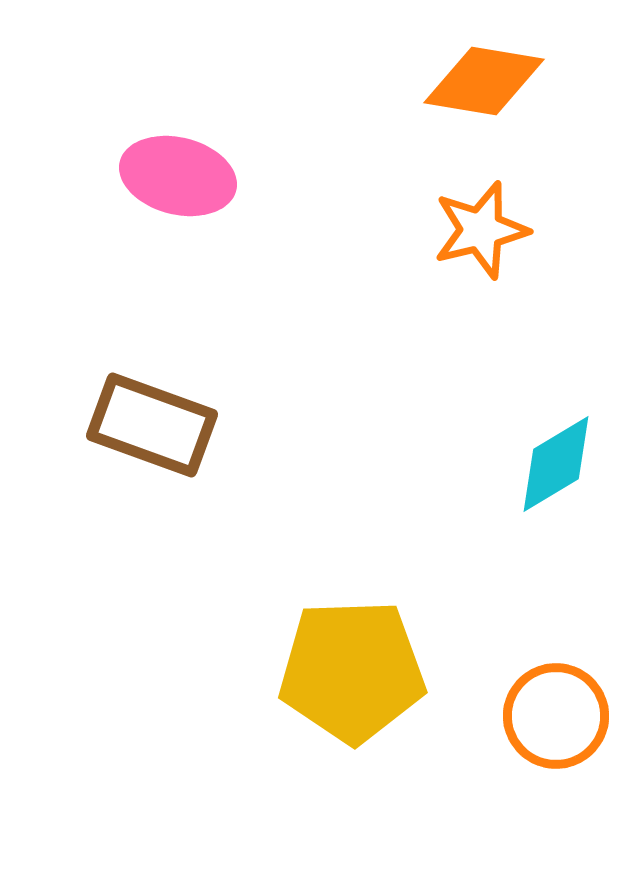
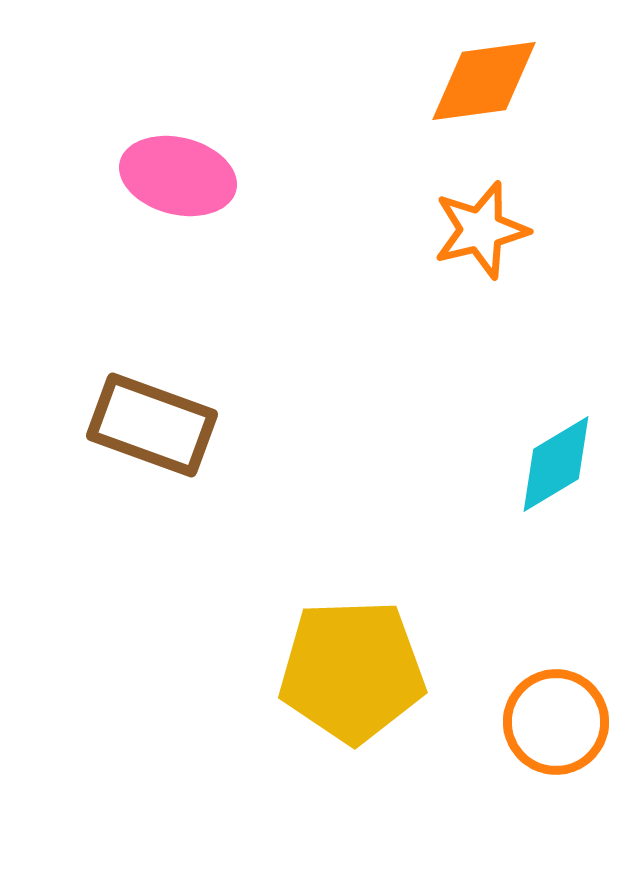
orange diamond: rotated 17 degrees counterclockwise
orange circle: moved 6 px down
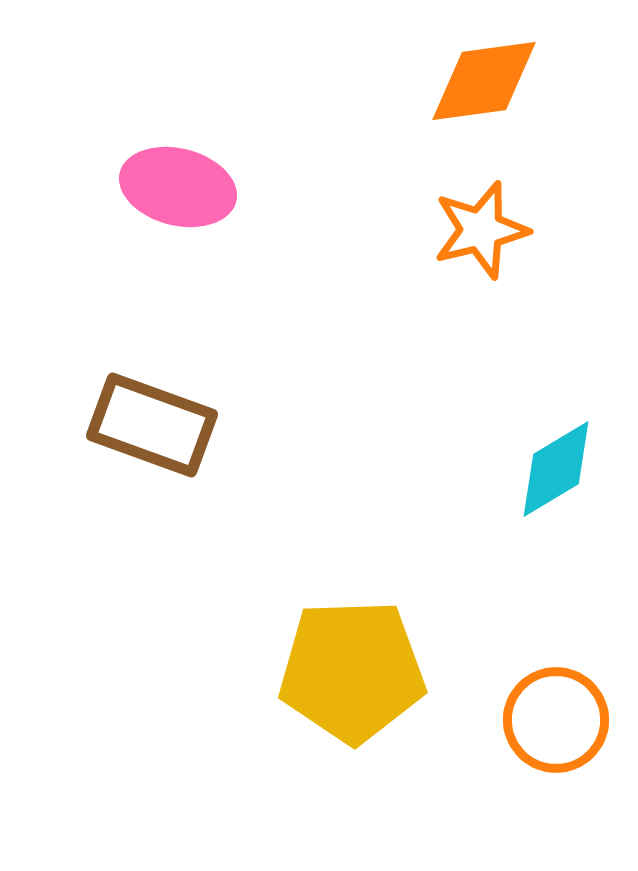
pink ellipse: moved 11 px down
cyan diamond: moved 5 px down
orange circle: moved 2 px up
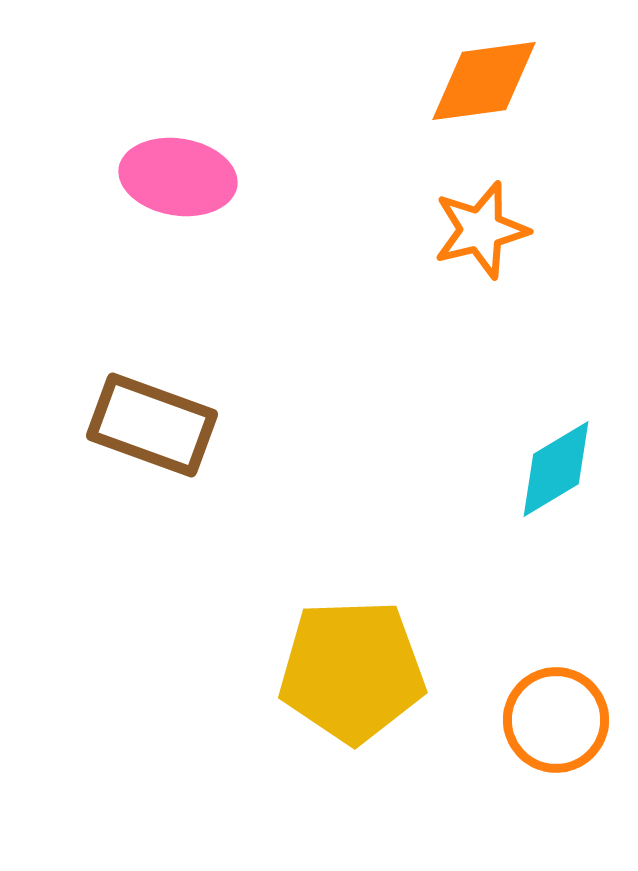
pink ellipse: moved 10 px up; rotated 5 degrees counterclockwise
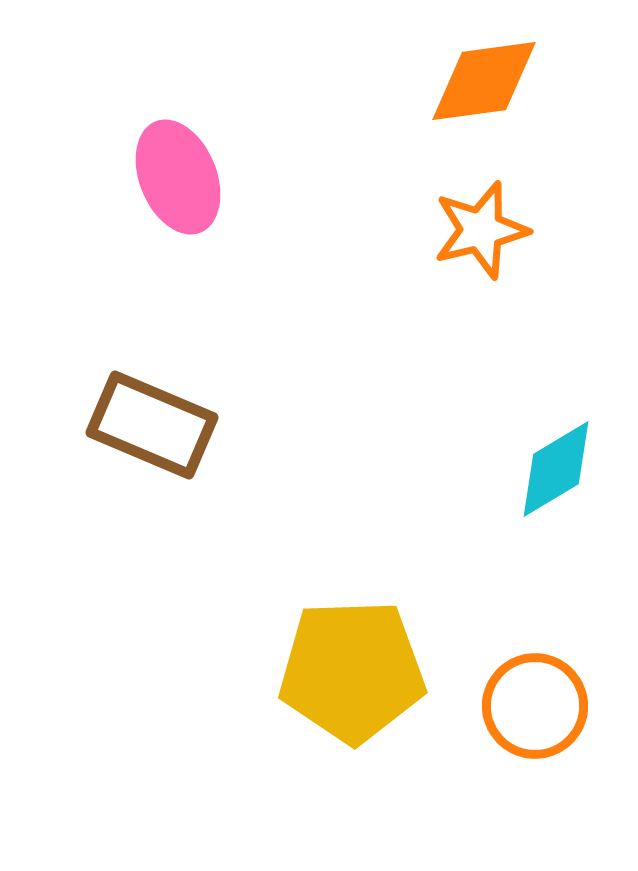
pink ellipse: rotated 59 degrees clockwise
brown rectangle: rotated 3 degrees clockwise
orange circle: moved 21 px left, 14 px up
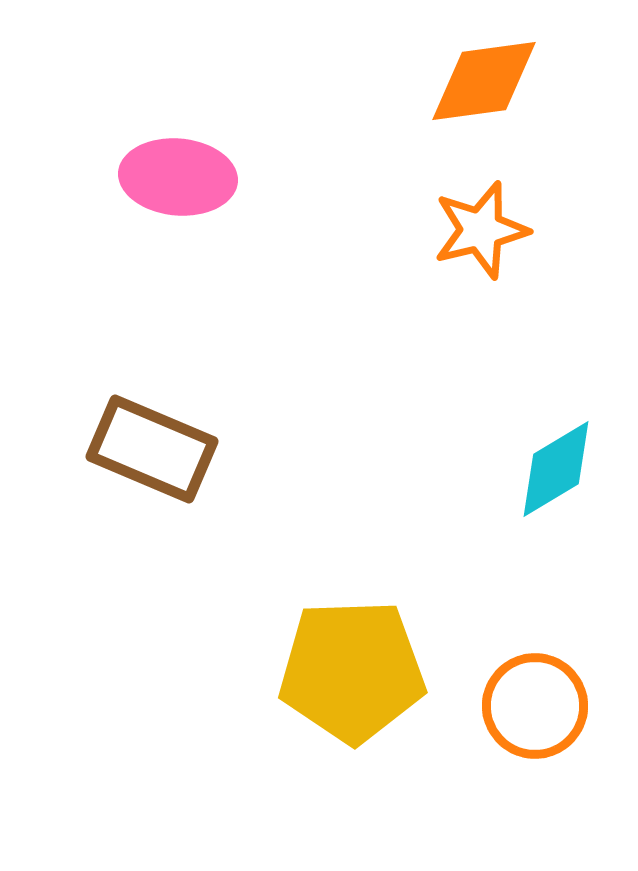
pink ellipse: rotated 63 degrees counterclockwise
brown rectangle: moved 24 px down
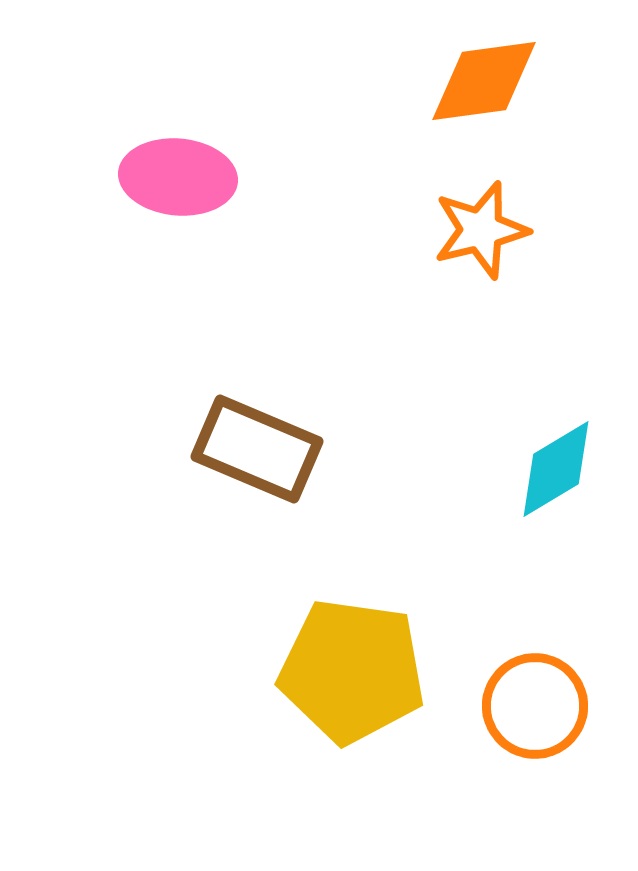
brown rectangle: moved 105 px right
yellow pentagon: rotated 10 degrees clockwise
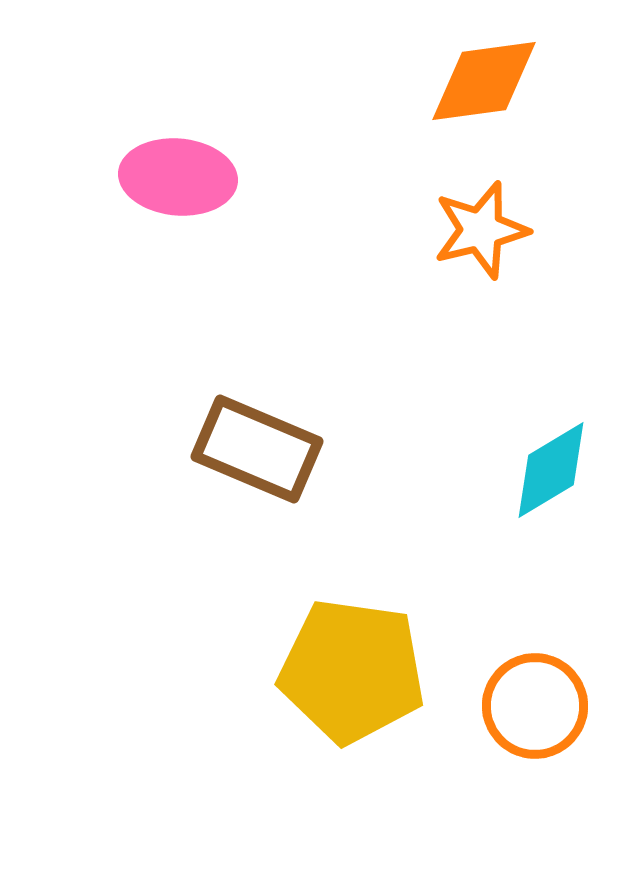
cyan diamond: moved 5 px left, 1 px down
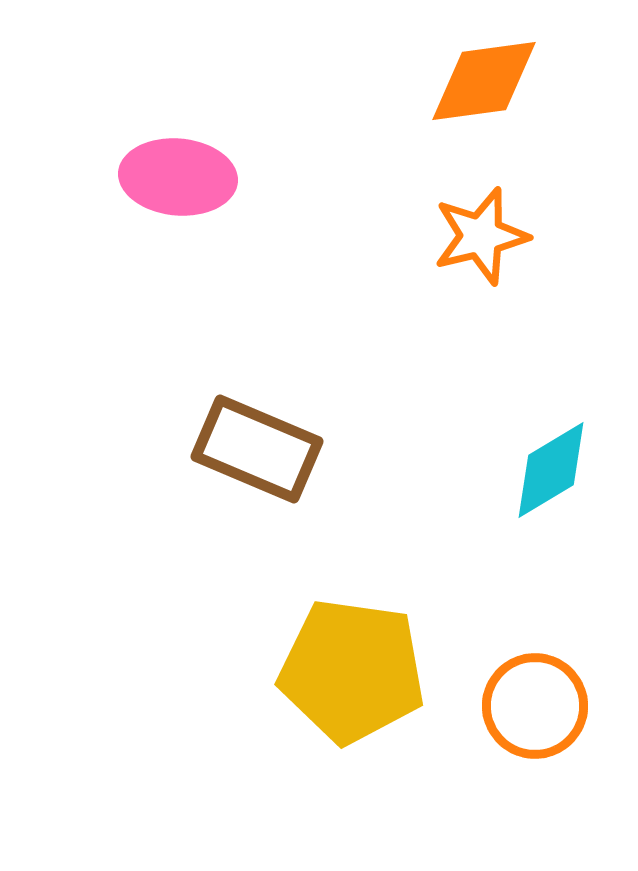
orange star: moved 6 px down
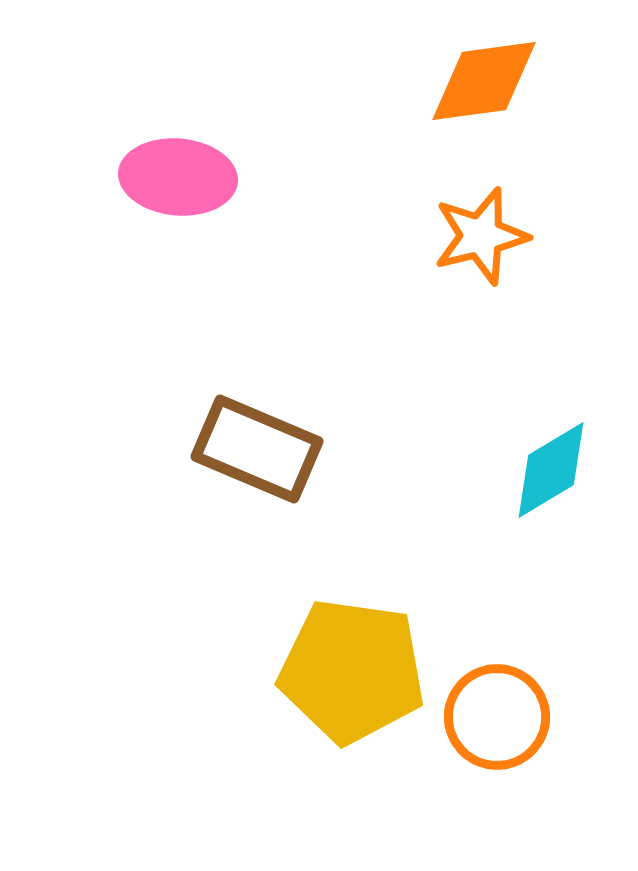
orange circle: moved 38 px left, 11 px down
